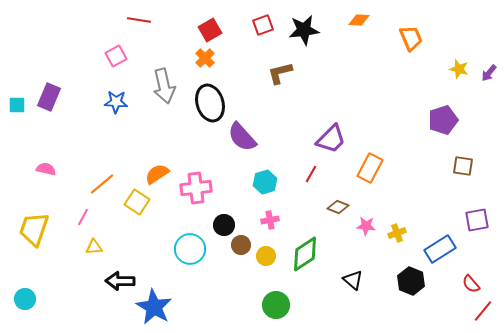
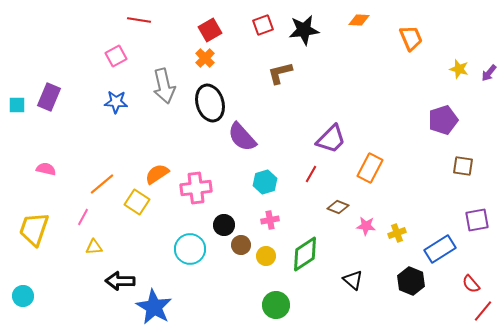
cyan circle at (25, 299): moved 2 px left, 3 px up
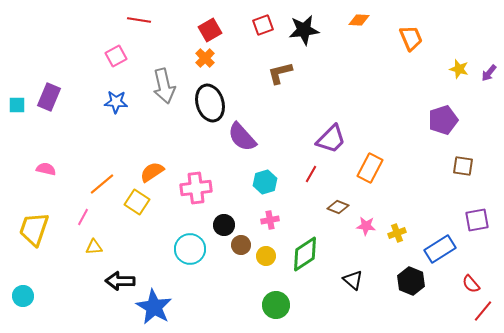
orange semicircle at (157, 174): moved 5 px left, 2 px up
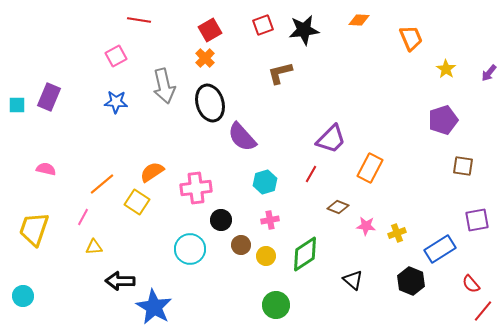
yellow star at (459, 69): moved 13 px left; rotated 18 degrees clockwise
black circle at (224, 225): moved 3 px left, 5 px up
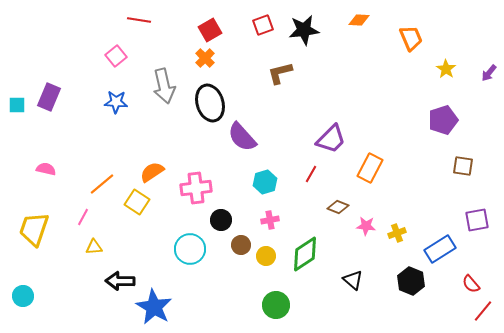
pink square at (116, 56): rotated 10 degrees counterclockwise
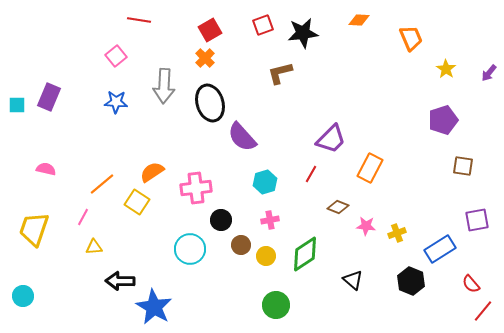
black star at (304, 30): moved 1 px left, 3 px down
gray arrow at (164, 86): rotated 16 degrees clockwise
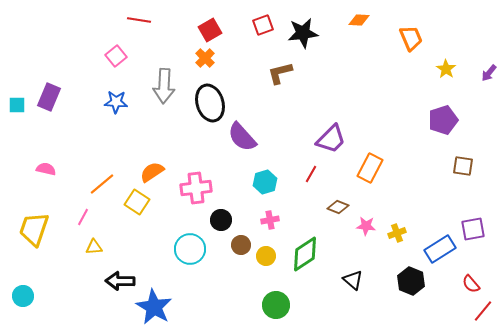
purple square at (477, 220): moved 4 px left, 9 px down
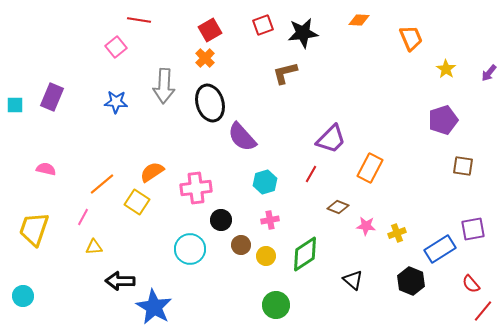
pink square at (116, 56): moved 9 px up
brown L-shape at (280, 73): moved 5 px right
purple rectangle at (49, 97): moved 3 px right
cyan square at (17, 105): moved 2 px left
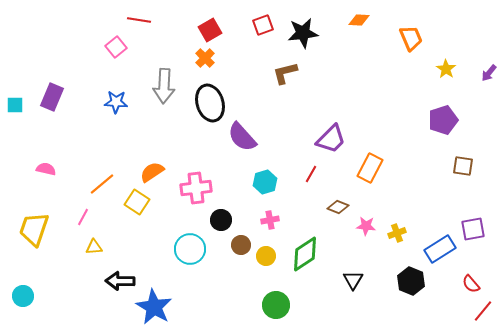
black triangle at (353, 280): rotated 20 degrees clockwise
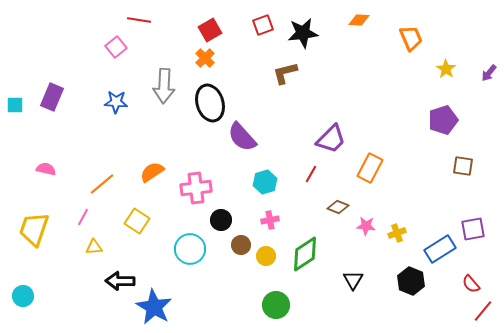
yellow square at (137, 202): moved 19 px down
